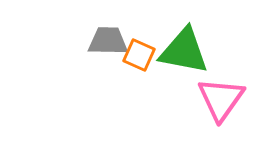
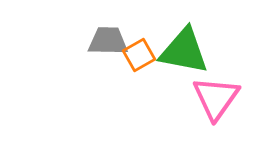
orange square: rotated 36 degrees clockwise
pink triangle: moved 5 px left, 1 px up
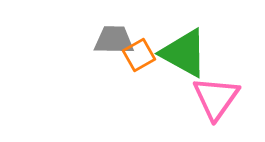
gray trapezoid: moved 6 px right, 1 px up
green triangle: moved 2 px down; rotated 18 degrees clockwise
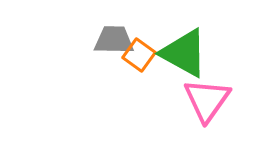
orange square: rotated 24 degrees counterclockwise
pink triangle: moved 9 px left, 2 px down
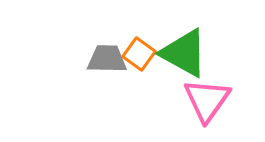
gray trapezoid: moved 7 px left, 19 px down
orange square: moved 1 px up
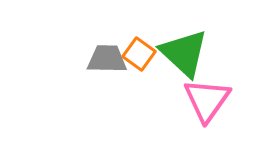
green triangle: rotated 14 degrees clockwise
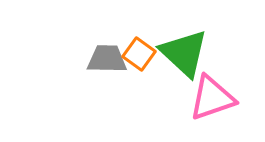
pink triangle: moved 5 px right, 2 px up; rotated 36 degrees clockwise
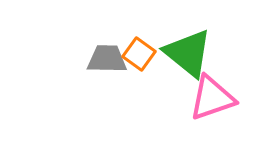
green triangle: moved 4 px right; rotated 4 degrees counterclockwise
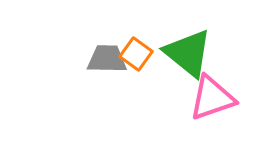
orange square: moved 3 px left
